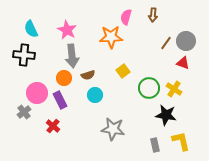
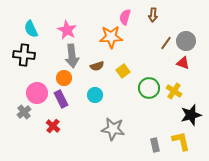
pink semicircle: moved 1 px left
brown semicircle: moved 9 px right, 9 px up
yellow cross: moved 2 px down
purple rectangle: moved 1 px right, 1 px up
black star: moved 25 px right; rotated 25 degrees counterclockwise
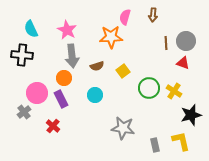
brown line: rotated 40 degrees counterclockwise
black cross: moved 2 px left
gray star: moved 10 px right, 1 px up
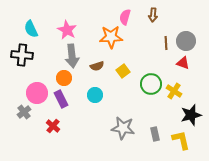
green circle: moved 2 px right, 4 px up
yellow L-shape: moved 1 px up
gray rectangle: moved 11 px up
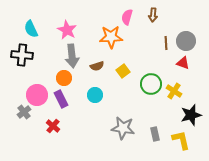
pink semicircle: moved 2 px right
pink circle: moved 2 px down
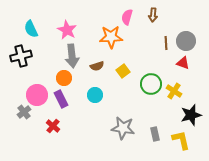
black cross: moved 1 px left, 1 px down; rotated 20 degrees counterclockwise
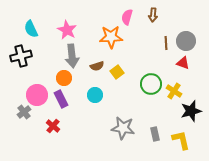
yellow square: moved 6 px left, 1 px down
black star: moved 4 px up
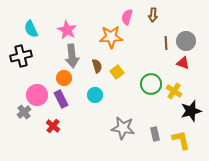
brown semicircle: rotated 88 degrees counterclockwise
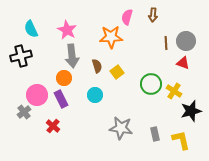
gray star: moved 2 px left
